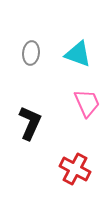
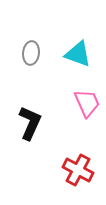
red cross: moved 3 px right, 1 px down
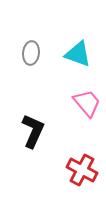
pink trapezoid: rotated 16 degrees counterclockwise
black L-shape: moved 3 px right, 8 px down
red cross: moved 4 px right
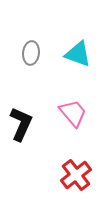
pink trapezoid: moved 14 px left, 10 px down
black L-shape: moved 12 px left, 7 px up
red cross: moved 6 px left, 5 px down; rotated 24 degrees clockwise
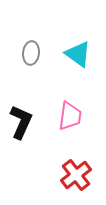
cyan triangle: rotated 16 degrees clockwise
pink trapezoid: moved 3 px left, 3 px down; rotated 48 degrees clockwise
black L-shape: moved 2 px up
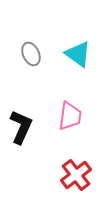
gray ellipse: moved 1 px down; rotated 30 degrees counterclockwise
black L-shape: moved 5 px down
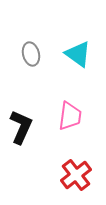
gray ellipse: rotated 10 degrees clockwise
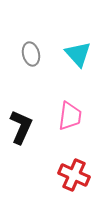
cyan triangle: rotated 12 degrees clockwise
red cross: moved 2 px left; rotated 28 degrees counterclockwise
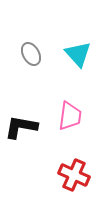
gray ellipse: rotated 15 degrees counterclockwise
black L-shape: rotated 104 degrees counterclockwise
